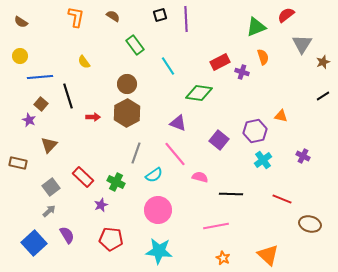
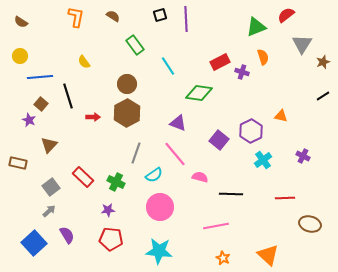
purple hexagon at (255, 131): moved 4 px left; rotated 15 degrees counterclockwise
red line at (282, 199): moved 3 px right, 1 px up; rotated 24 degrees counterclockwise
purple star at (101, 205): moved 7 px right, 5 px down; rotated 16 degrees clockwise
pink circle at (158, 210): moved 2 px right, 3 px up
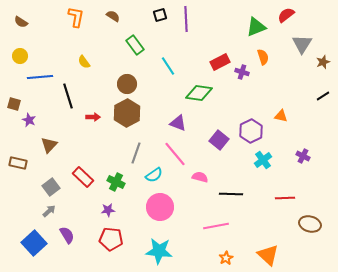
brown square at (41, 104): moved 27 px left; rotated 24 degrees counterclockwise
orange star at (223, 258): moved 3 px right; rotated 16 degrees clockwise
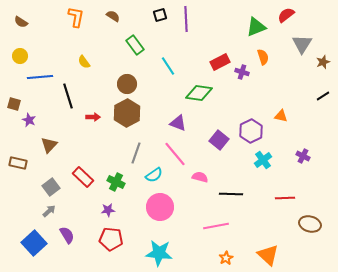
cyan star at (159, 251): moved 2 px down
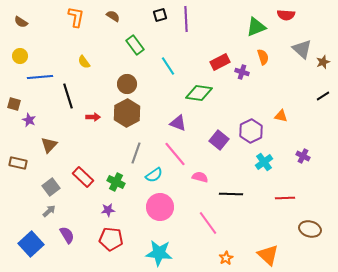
red semicircle at (286, 15): rotated 138 degrees counterclockwise
gray triangle at (302, 44): moved 5 px down; rotated 20 degrees counterclockwise
cyan cross at (263, 160): moved 1 px right, 2 px down
brown ellipse at (310, 224): moved 5 px down
pink line at (216, 226): moved 8 px left, 3 px up; rotated 65 degrees clockwise
blue square at (34, 243): moved 3 px left, 1 px down
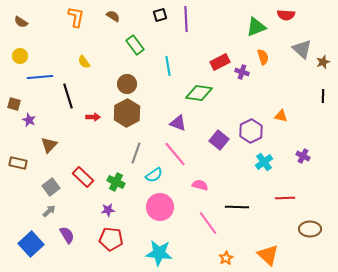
cyan line at (168, 66): rotated 24 degrees clockwise
black line at (323, 96): rotated 56 degrees counterclockwise
pink semicircle at (200, 177): moved 8 px down
black line at (231, 194): moved 6 px right, 13 px down
brown ellipse at (310, 229): rotated 15 degrees counterclockwise
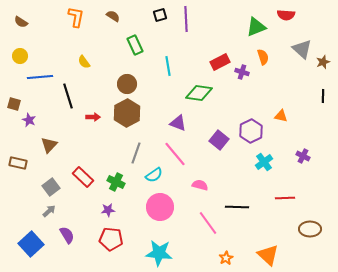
green rectangle at (135, 45): rotated 12 degrees clockwise
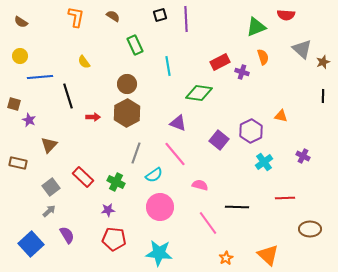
red pentagon at (111, 239): moved 3 px right
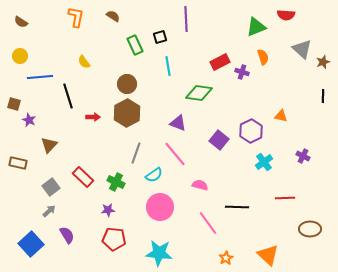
black square at (160, 15): moved 22 px down
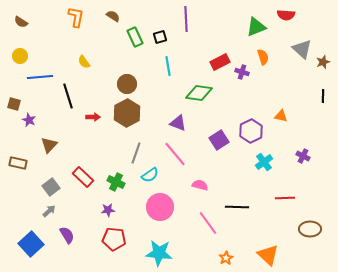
green rectangle at (135, 45): moved 8 px up
purple square at (219, 140): rotated 18 degrees clockwise
cyan semicircle at (154, 175): moved 4 px left
